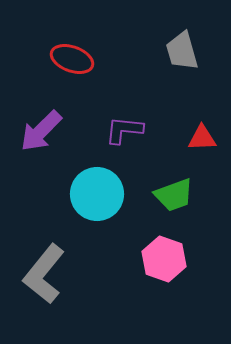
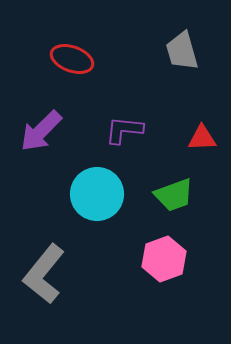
pink hexagon: rotated 21 degrees clockwise
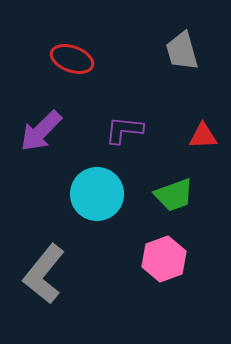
red triangle: moved 1 px right, 2 px up
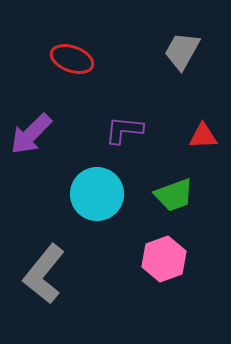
gray trapezoid: rotated 45 degrees clockwise
purple arrow: moved 10 px left, 3 px down
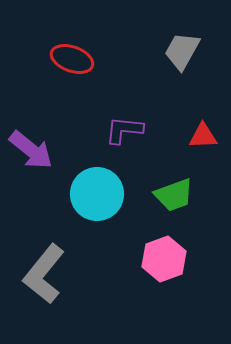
purple arrow: moved 16 px down; rotated 96 degrees counterclockwise
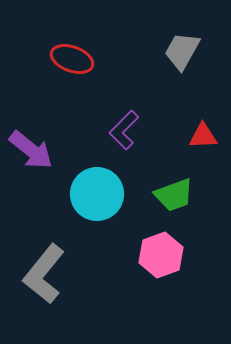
purple L-shape: rotated 51 degrees counterclockwise
pink hexagon: moved 3 px left, 4 px up
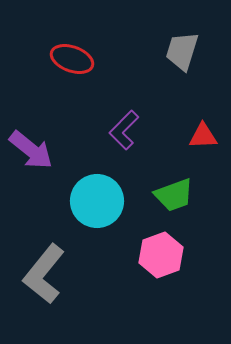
gray trapezoid: rotated 12 degrees counterclockwise
cyan circle: moved 7 px down
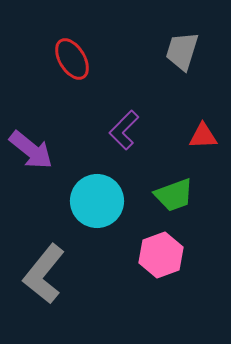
red ellipse: rotated 39 degrees clockwise
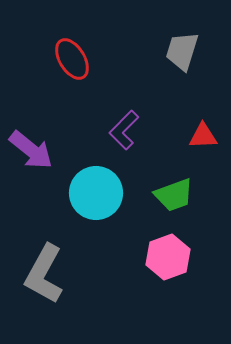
cyan circle: moved 1 px left, 8 px up
pink hexagon: moved 7 px right, 2 px down
gray L-shape: rotated 10 degrees counterclockwise
